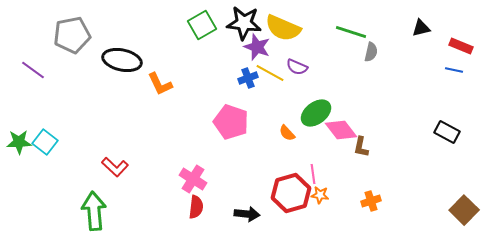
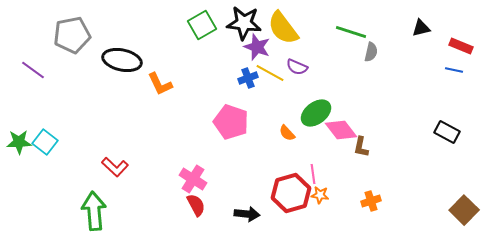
yellow semicircle: rotated 30 degrees clockwise
red semicircle: moved 2 px up; rotated 35 degrees counterclockwise
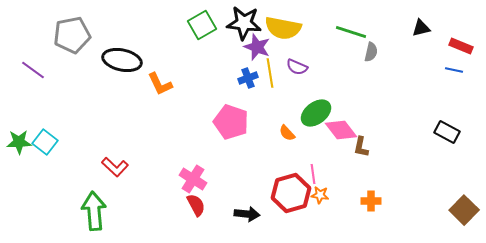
yellow semicircle: rotated 42 degrees counterclockwise
yellow line: rotated 52 degrees clockwise
orange cross: rotated 18 degrees clockwise
